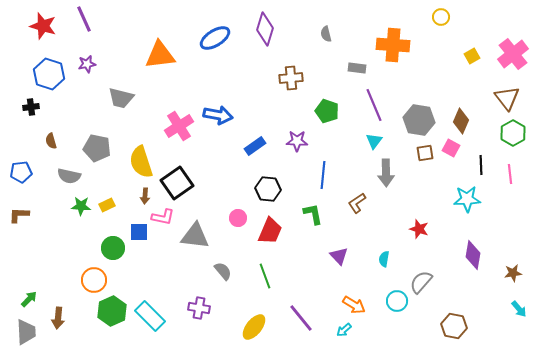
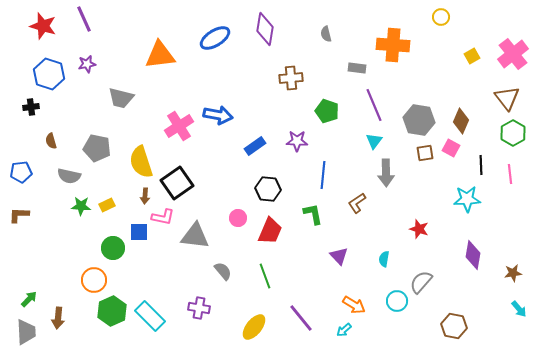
purple diamond at (265, 29): rotated 8 degrees counterclockwise
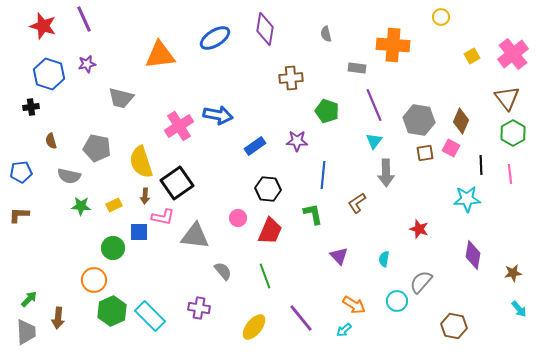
yellow rectangle at (107, 205): moved 7 px right
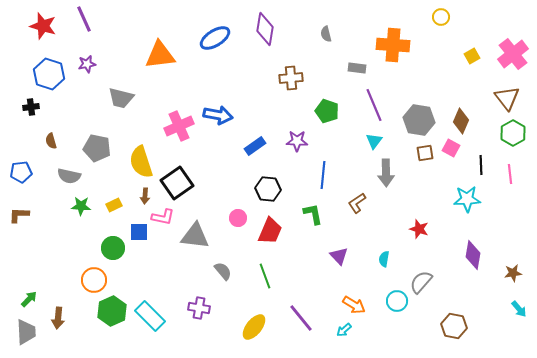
pink cross at (179, 126): rotated 8 degrees clockwise
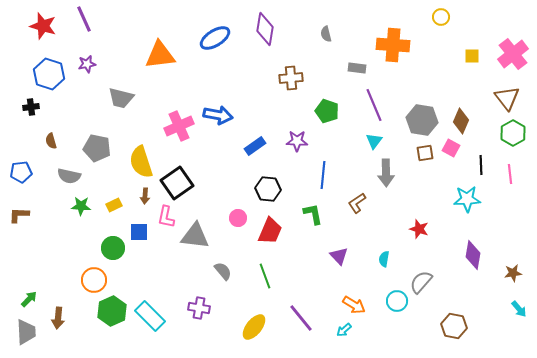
yellow square at (472, 56): rotated 28 degrees clockwise
gray hexagon at (419, 120): moved 3 px right
pink L-shape at (163, 217): moved 3 px right; rotated 90 degrees clockwise
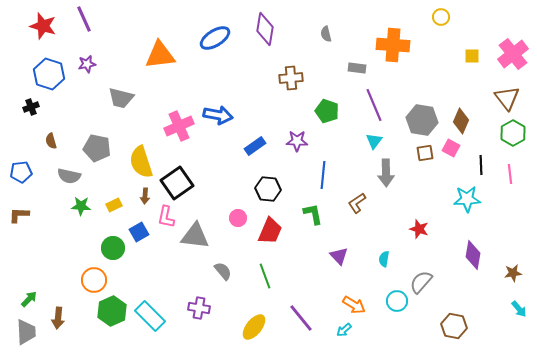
black cross at (31, 107): rotated 14 degrees counterclockwise
blue square at (139, 232): rotated 30 degrees counterclockwise
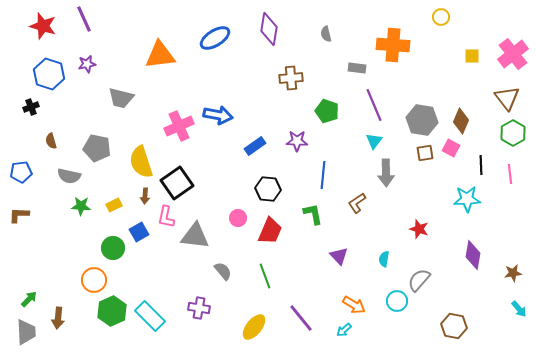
purple diamond at (265, 29): moved 4 px right
gray semicircle at (421, 282): moved 2 px left, 2 px up
